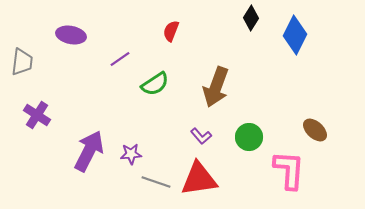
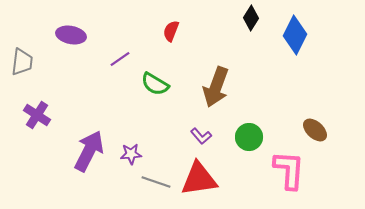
green semicircle: rotated 64 degrees clockwise
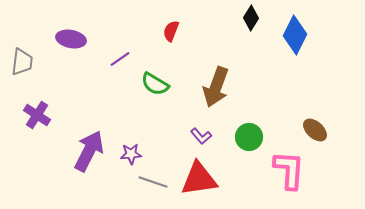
purple ellipse: moved 4 px down
gray line: moved 3 px left
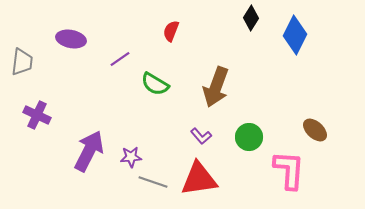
purple cross: rotated 8 degrees counterclockwise
purple star: moved 3 px down
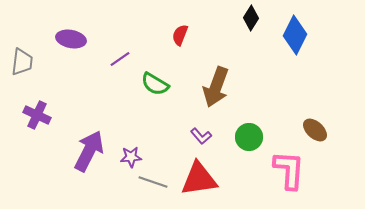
red semicircle: moved 9 px right, 4 px down
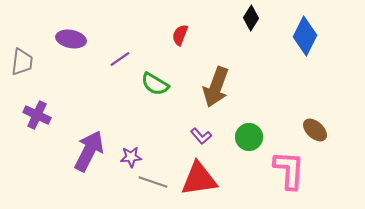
blue diamond: moved 10 px right, 1 px down
